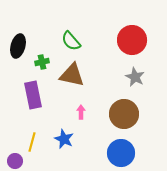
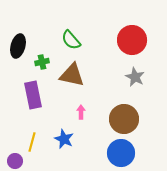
green semicircle: moved 1 px up
brown circle: moved 5 px down
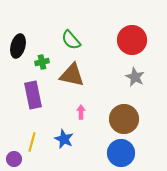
purple circle: moved 1 px left, 2 px up
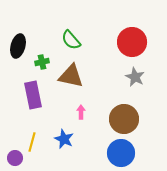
red circle: moved 2 px down
brown triangle: moved 1 px left, 1 px down
purple circle: moved 1 px right, 1 px up
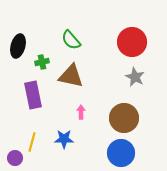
brown circle: moved 1 px up
blue star: rotated 24 degrees counterclockwise
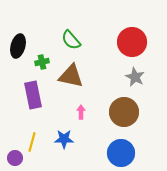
brown circle: moved 6 px up
